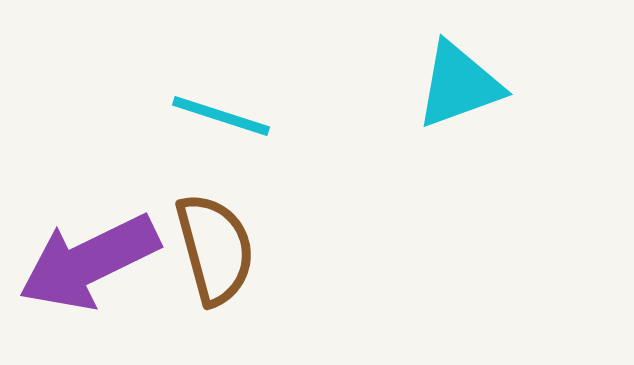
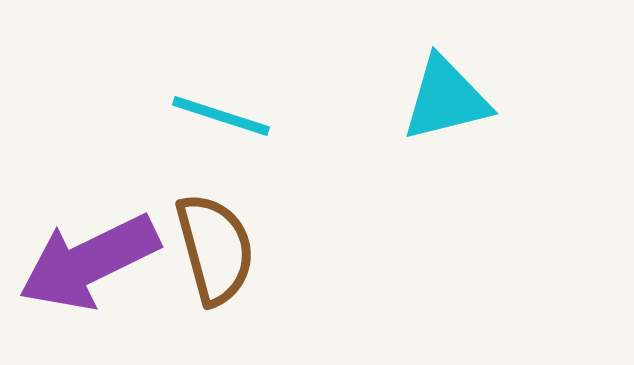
cyan triangle: moved 13 px left, 14 px down; rotated 6 degrees clockwise
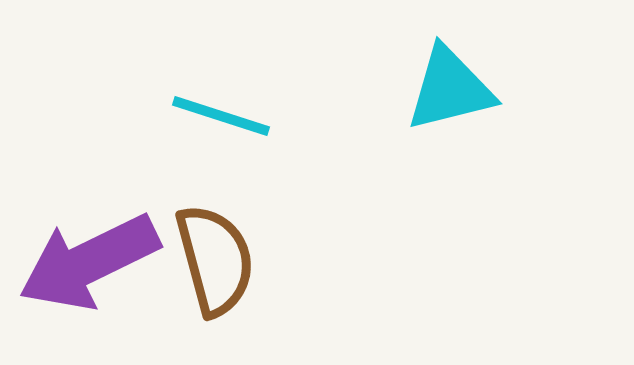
cyan triangle: moved 4 px right, 10 px up
brown semicircle: moved 11 px down
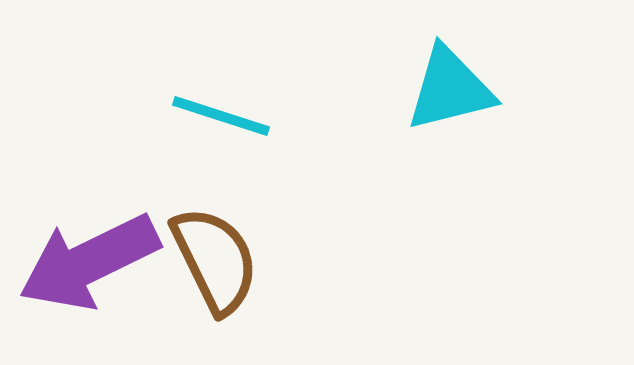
brown semicircle: rotated 11 degrees counterclockwise
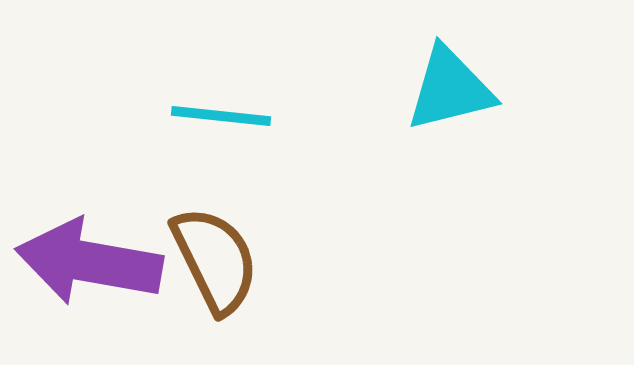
cyan line: rotated 12 degrees counterclockwise
purple arrow: rotated 36 degrees clockwise
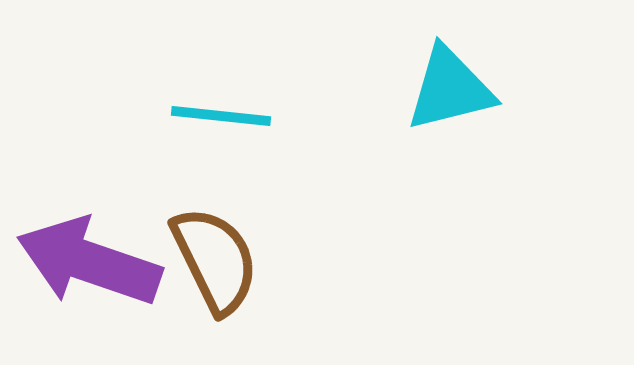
purple arrow: rotated 9 degrees clockwise
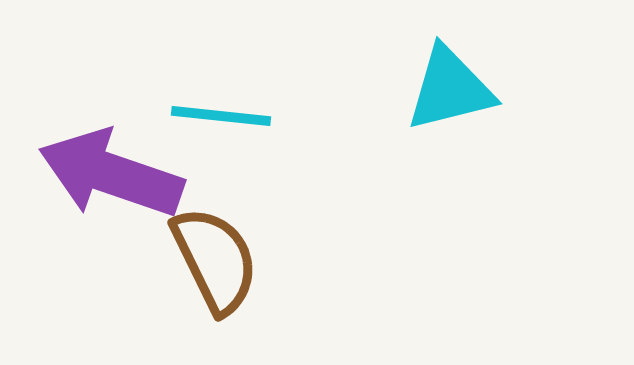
purple arrow: moved 22 px right, 88 px up
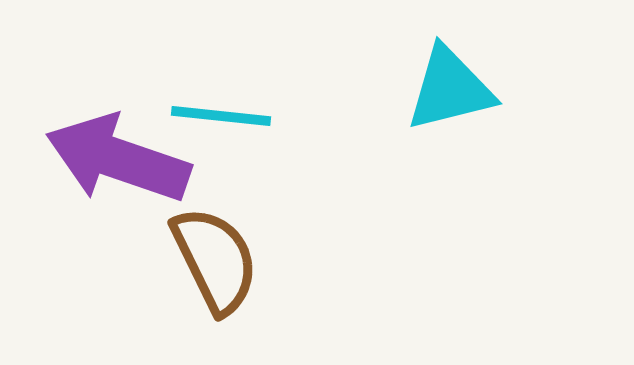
purple arrow: moved 7 px right, 15 px up
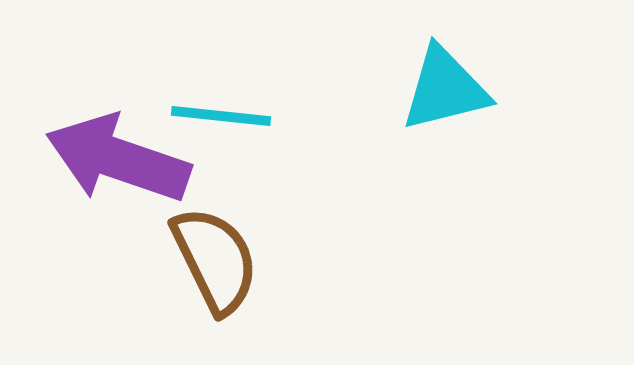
cyan triangle: moved 5 px left
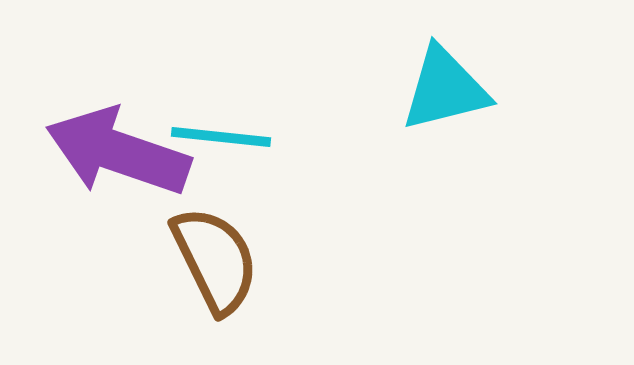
cyan line: moved 21 px down
purple arrow: moved 7 px up
